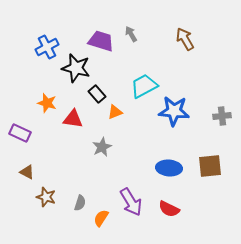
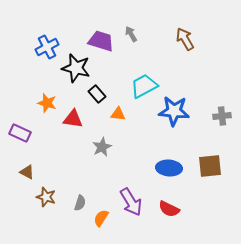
orange triangle: moved 3 px right, 2 px down; rotated 28 degrees clockwise
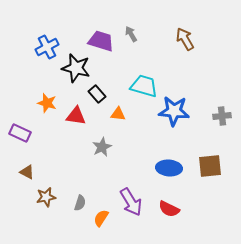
cyan trapezoid: rotated 44 degrees clockwise
red triangle: moved 3 px right, 3 px up
brown star: rotated 30 degrees counterclockwise
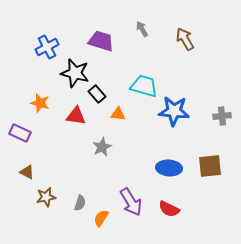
gray arrow: moved 11 px right, 5 px up
black star: moved 1 px left, 5 px down
orange star: moved 7 px left
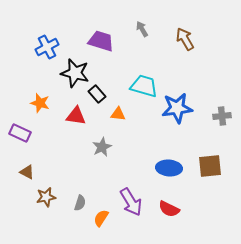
blue star: moved 3 px right, 3 px up; rotated 12 degrees counterclockwise
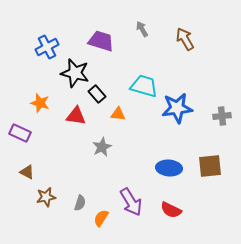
red semicircle: moved 2 px right, 1 px down
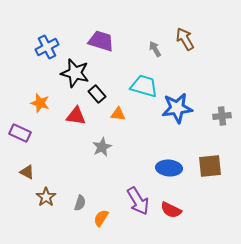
gray arrow: moved 13 px right, 20 px down
brown star: rotated 24 degrees counterclockwise
purple arrow: moved 7 px right, 1 px up
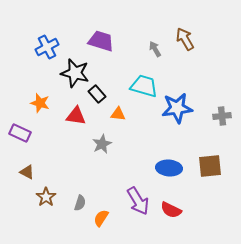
gray star: moved 3 px up
